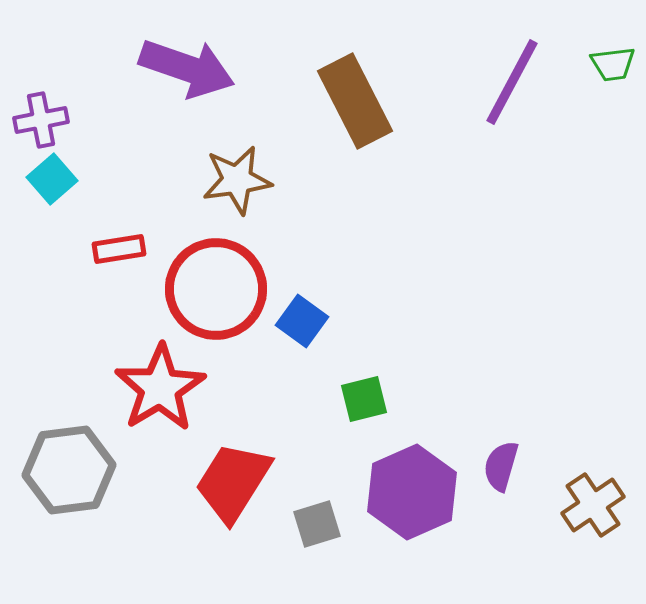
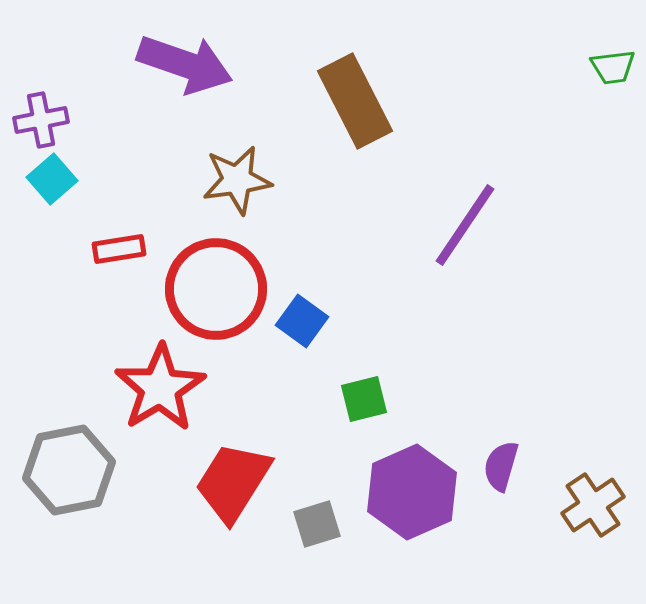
green trapezoid: moved 3 px down
purple arrow: moved 2 px left, 4 px up
purple line: moved 47 px left, 143 px down; rotated 6 degrees clockwise
gray hexagon: rotated 4 degrees counterclockwise
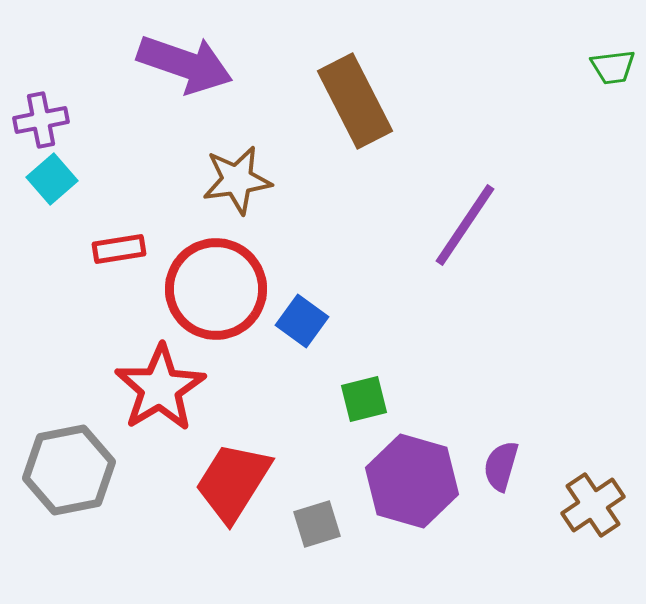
purple hexagon: moved 11 px up; rotated 20 degrees counterclockwise
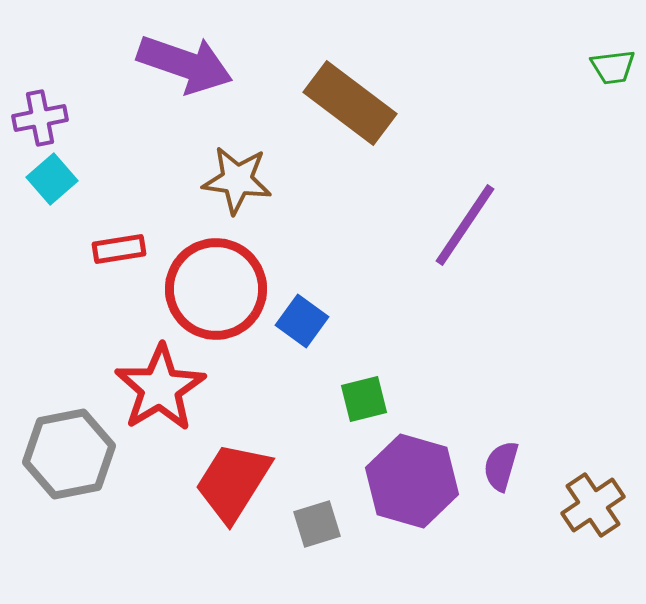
brown rectangle: moved 5 px left, 2 px down; rotated 26 degrees counterclockwise
purple cross: moved 1 px left, 2 px up
brown star: rotated 16 degrees clockwise
gray hexagon: moved 16 px up
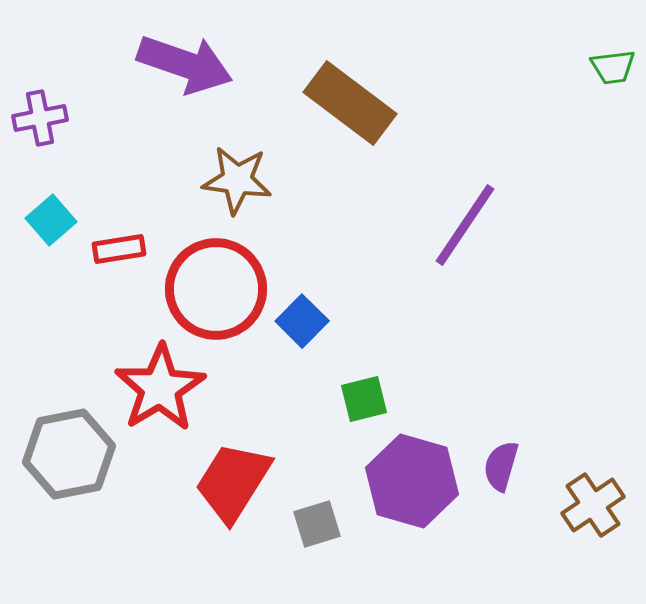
cyan square: moved 1 px left, 41 px down
blue square: rotated 9 degrees clockwise
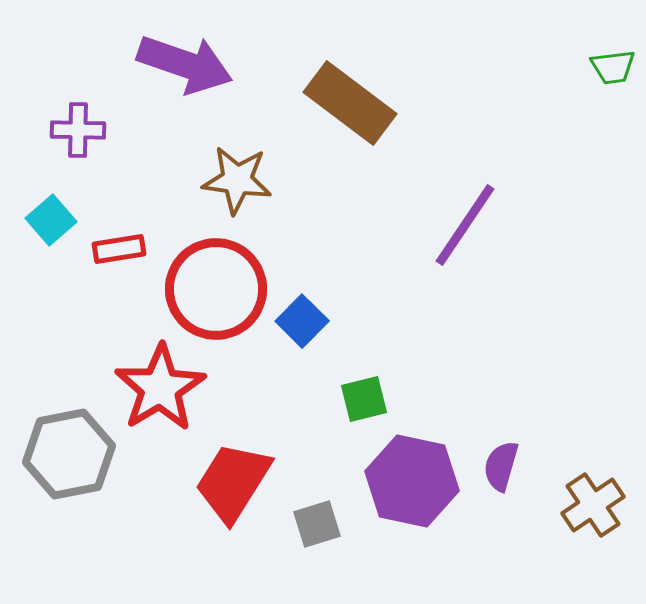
purple cross: moved 38 px right, 12 px down; rotated 12 degrees clockwise
purple hexagon: rotated 4 degrees counterclockwise
